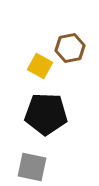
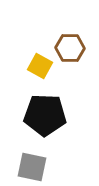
brown hexagon: rotated 12 degrees clockwise
black pentagon: moved 1 px left, 1 px down
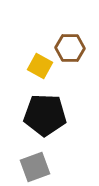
gray square: moved 3 px right; rotated 32 degrees counterclockwise
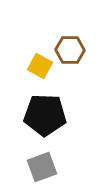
brown hexagon: moved 2 px down
gray square: moved 7 px right
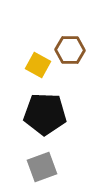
yellow square: moved 2 px left, 1 px up
black pentagon: moved 1 px up
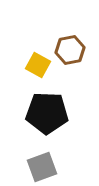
brown hexagon: rotated 12 degrees counterclockwise
black pentagon: moved 2 px right, 1 px up
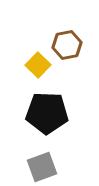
brown hexagon: moved 3 px left, 5 px up
yellow square: rotated 15 degrees clockwise
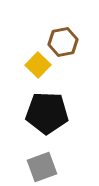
brown hexagon: moved 4 px left, 3 px up
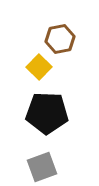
brown hexagon: moved 3 px left, 3 px up
yellow square: moved 1 px right, 2 px down
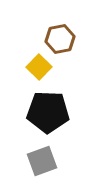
black pentagon: moved 1 px right, 1 px up
gray square: moved 6 px up
